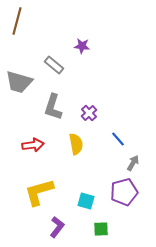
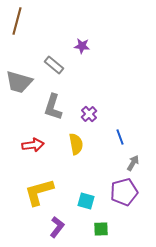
purple cross: moved 1 px down
blue line: moved 2 px right, 2 px up; rotated 21 degrees clockwise
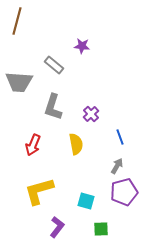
gray trapezoid: rotated 12 degrees counterclockwise
purple cross: moved 2 px right
red arrow: rotated 120 degrees clockwise
gray arrow: moved 16 px left, 3 px down
yellow L-shape: moved 1 px up
